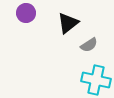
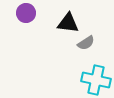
black triangle: rotated 45 degrees clockwise
gray semicircle: moved 3 px left, 2 px up
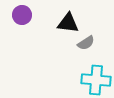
purple circle: moved 4 px left, 2 px down
cyan cross: rotated 8 degrees counterclockwise
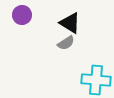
black triangle: moved 2 px right; rotated 25 degrees clockwise
gray semicircle: moved 20 px left
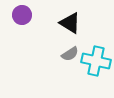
gray semicircle: moved 4 px right, 11 px down
cyan cross: moved 19 px up; rotated 8 degrees clockwise
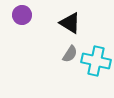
gray semicircle: rotated 24 degrees counterclockwise
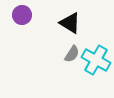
gray semicircle: moved 2 px right
cyan cross: moved 1 px up; rotated 16 degrees clockwise
